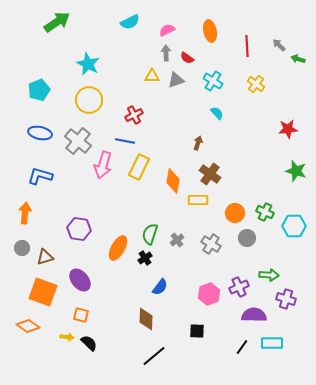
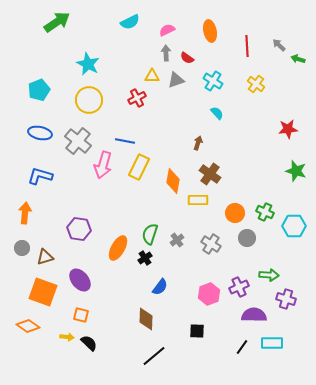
red cross at (134, 115): moved 3 px right, 17 px up
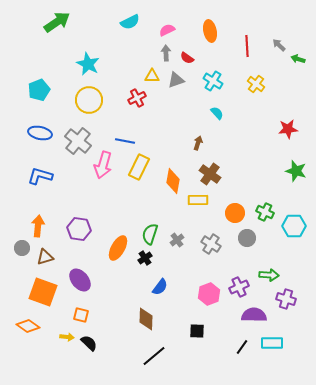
orange arrow at (25, 213): moved 13 px right, 13 px down
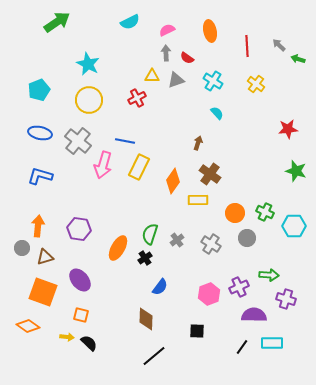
orange diamond at (173, 181): rotated 25 degrees clockwise
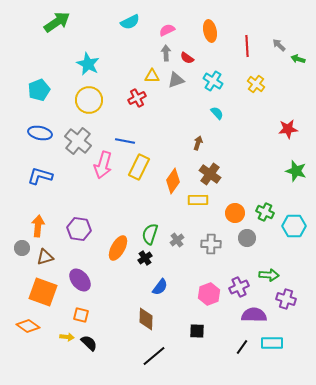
gray cross at (211, 244): rotated 30 degrees counterclockwise
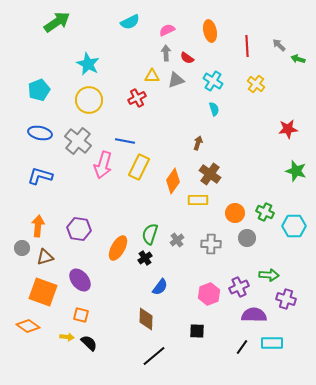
cyan semicircle at (217, 113): moved 3 px left, 4 px up; rotated 24 degrees clockwise
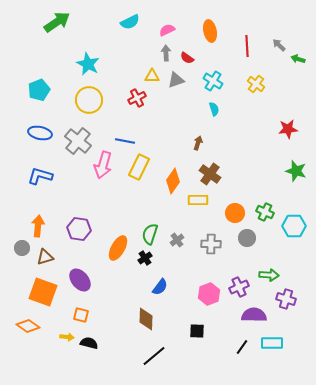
black semicircle at (89, 343): rotated 30 degrees counterclockwise
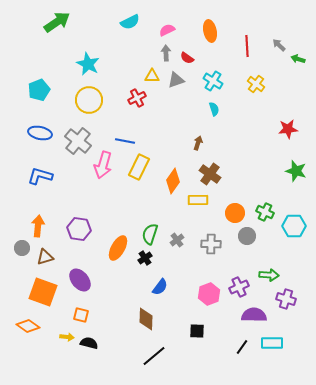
gray circle at (247, 238): moved 2 px up
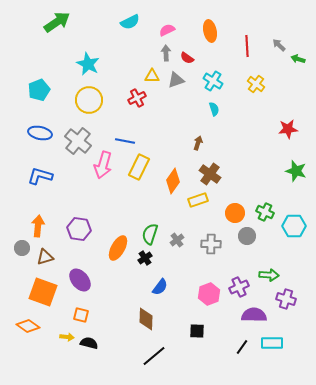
yellow rectangle at (198, 200): rotated 18 degrees counterclockwise
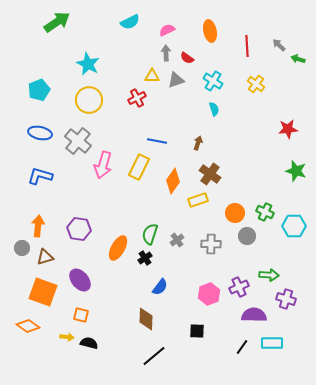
blue line at (125, 141): moved 32 px right
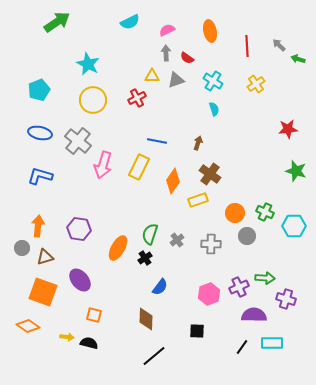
yellow cross at (256, 84): rotated 18 degrees clockwise
yellow circle at (89, 100): moved 4 px right
green arrow at (269, 275): moved 4 px left, 3 px down
orange square at (81, 315): moved 13 px right
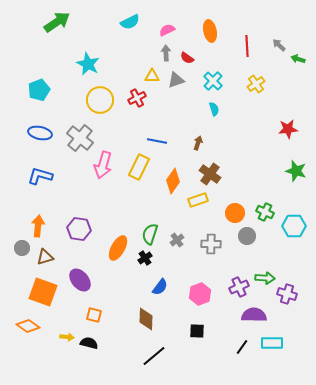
cyan cross at (213, 81): rotated 12 degrees clockwise
yellow circle at (93, 100): moved 7 px right
gray cross at (78, 141): moved 2 px right, 3 px up
pink hexagon at (209, 294): moved 9 px left
purple cross at (286, 299): moved 1 px right, 5 px up
